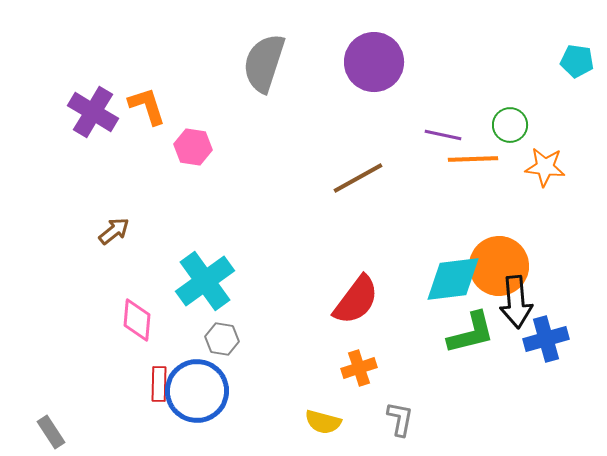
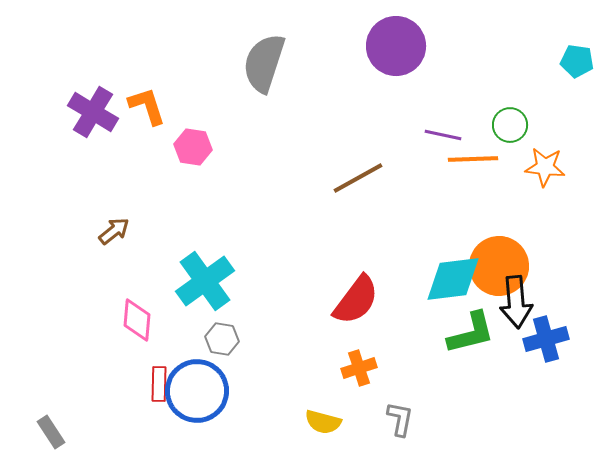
purple circle: moved 22 px right, 16 px up
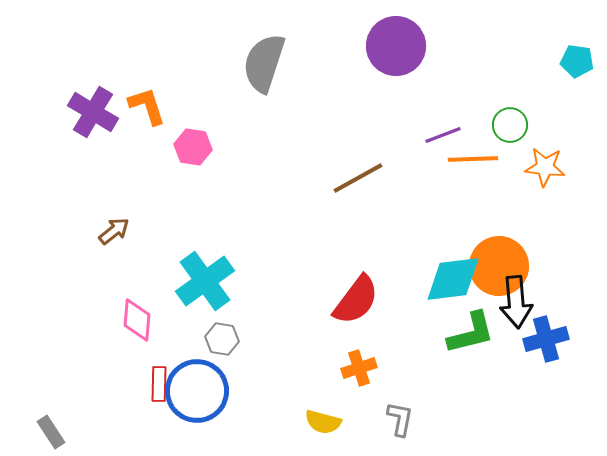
purple line: rotated 33 degrees counterclockwise
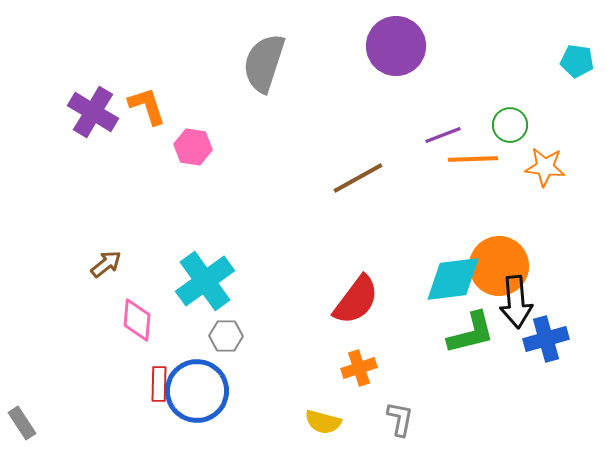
brown arrow: moved 8 px left, 33 px down
gray hexagon: moved 4 px right, 3 px up; rotated 8 degrees counterclockwise
gray rectangle: moved 29 px left, 9 px up
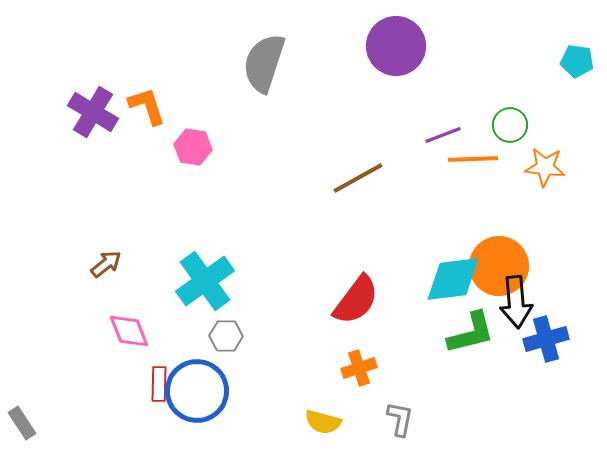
pink diamond: moved 8 px left, 11 px down; rotated 27 degrees counterclockwise
